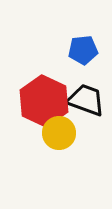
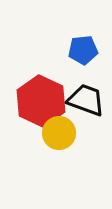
red hexagon: moved 3 px left
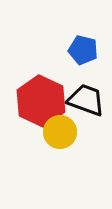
blue pentagon: rotated 20 degrees clockwise
yellow circle: moved 1 px right, 1 px up
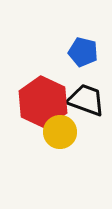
blue pentagon: moved 2 px down
red hexagon: moved 2 px right, 1 px down
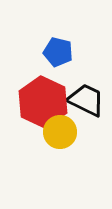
blue pentagon: moved 25 px left
black trapezoid: rotated 6 degrees clockwise
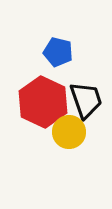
black trapezoid: rotated 45 degrees clockwise
yellow circle: moved 9 px right
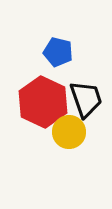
black trapezoid: moved 1 px up
